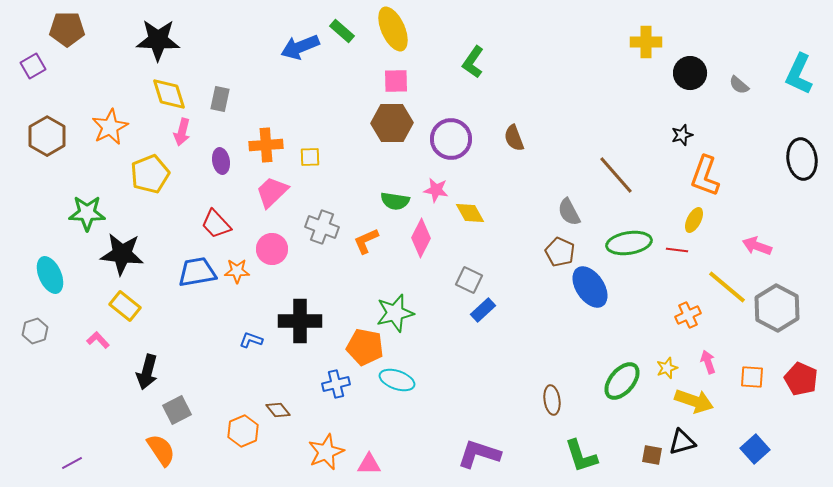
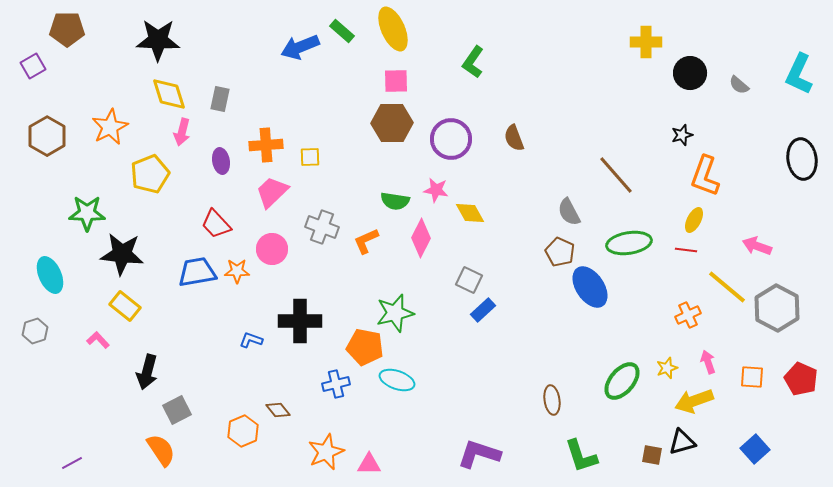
red line at (677, 250): moved 9 px right
yellow arrow at (694, 401): rotated 141 degrees clockwise
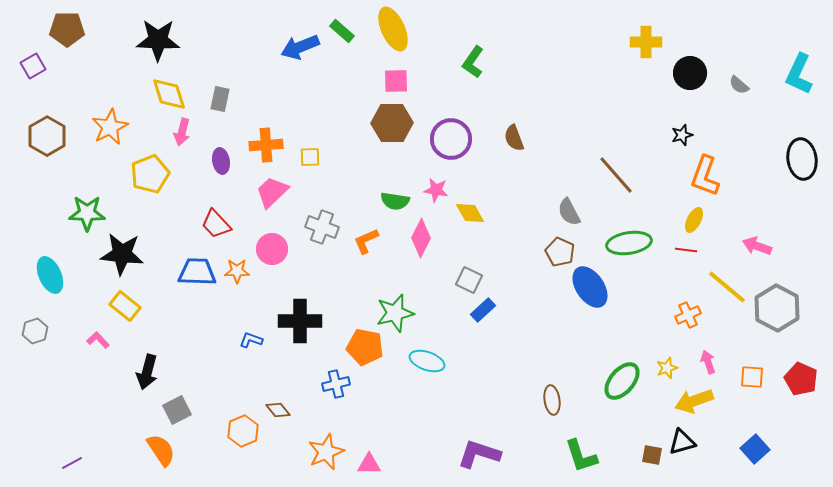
blue trapezoid at (197, 272): rotated 12 degrees clockwise
cyan ellipse at (397, 380): moved 30 px right, 19 px up
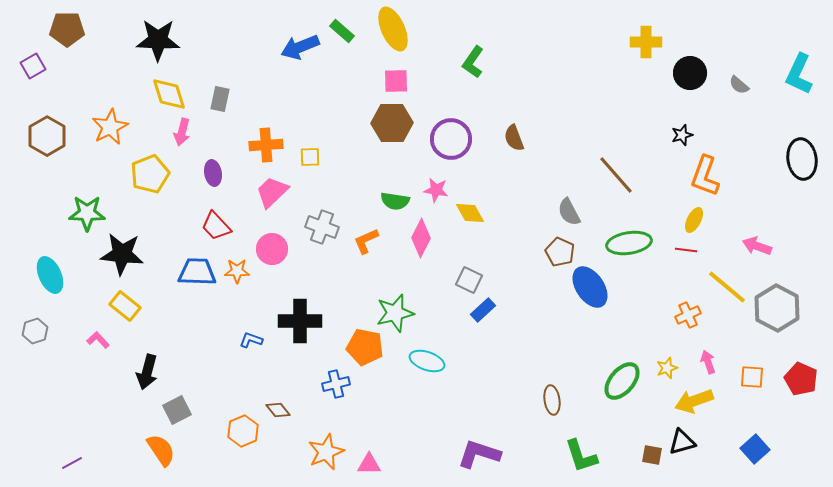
purple ellipse at (221, 161): moved 8 px left, 12 px down
red trapezoid at (216, 224): moved 2 px down
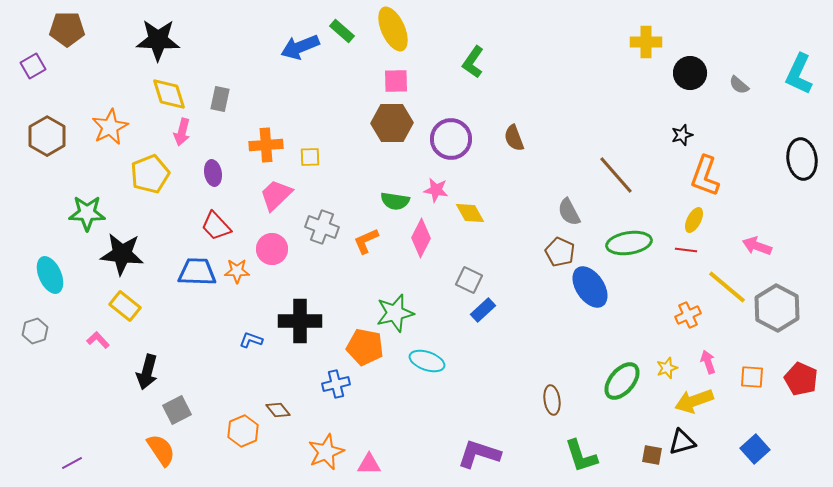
pink trapezoid at (272, 192): moved 4 px right, 3 px down
